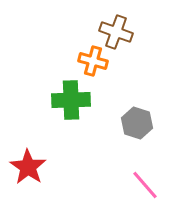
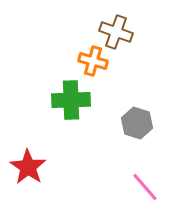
pink line: moved 2 px down
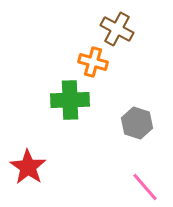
brown cross: moved 1 px right, 3 px up; rotated 8 degrees clockwise
orange cross: moved 1 px down
green cross: moved 1 px left
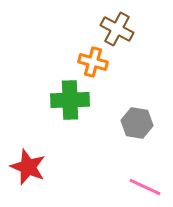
gray hexagon: rotated 8 degrees counterclockwise
red star: rotated 12 degrees counterclockwise
pink line: rotated 24 degrees counterclockwise
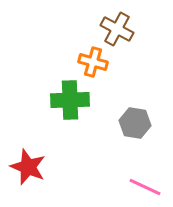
gray hexagon: moved 2 px left
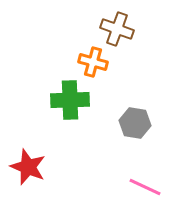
brown cross: rotated 8 degrees counterclockwise
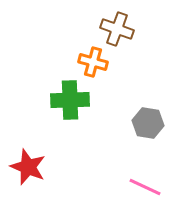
gray hexagon: moved 13 px right
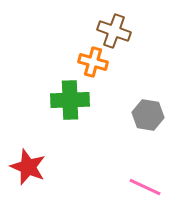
brown cross: moved 3 px left, 2 px down
gray hexagon: moved 8 px up
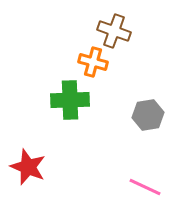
gray hexagon: rotated 20 degrees counterclockwise
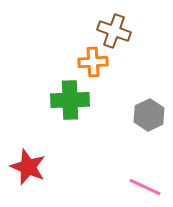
orange cross: rotated 20 degrees counterclockwise
gray hexagon: moved 1 px right; rotated 16 degrees counterclockwise
